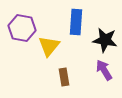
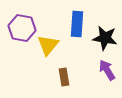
blue rectangle: moved 1 px right, 2 px down
black star: moved 2 px up
yellow triangle: moved 1 px left, 1 px up
purple arrow: moved 3 px right
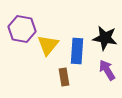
blue rectangle: moved 27 px down
purple hexagon: moved 1 px down
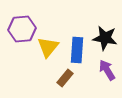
purple hexagon: rotated 16 degrees counterclockwise
yellow triangle: moved 2 px down
blue rectangle: moved 1 px up
brown rectangle: moved 1 px right, 1 px down; rotated 48 degrees clockwise
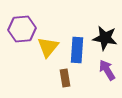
brown rectangle: rotated 48 degrees counterclockwise
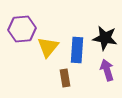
purple arrow: rotated 15 degrees clockwise
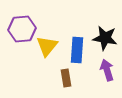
yellow triangle: moved 1 px left, 1 px up
brown rectangle: moved 1 px right
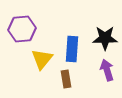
black star: rotated 10 degrees counterclockwise
yellow triangle: moved 5 px left, 13 px down
blue rectangle: moved 5 px left, 1 px up
brown rectangle: moved 1 px down
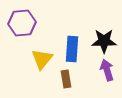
purple hexagon: moved 6 px up
black star: moved 1 px left, 3 px down
